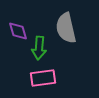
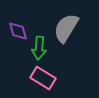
gray semicircle: rotated 44 degrees clockwise
pink rectangle: rotated 40 degrees clockwise
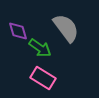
gray semicircle: rotated 112 degrees clockwise
green arrow: moved 1 px right; rotated 60 degrees counterclockwise
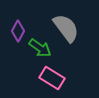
purple diamond: rotated 45 degrees clockwise
pink rectangle: moved 9 px right
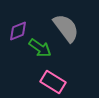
purple diamond: rotated 40 degrees clockwise
pink rectangle: moved 1 px right, 4 px down
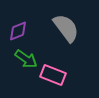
green arrow: moved 14 px left, 11 px down
pink rectangle: moved 7 px up; rotated 10 degrees counterclockwise
